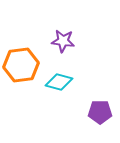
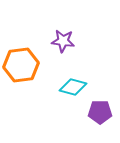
cyan diamond: moved 14 px right, 5 px down
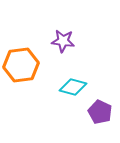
purple pentagon: rotated 25 degrees clockwise
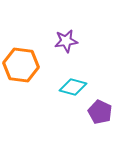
purple star: moved 3 px right; rotated 15 degrees counterclockwise
orange hexagon: rotated 16 degrees clockwise
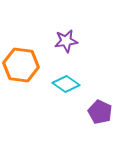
cyan diamond: moved 7 px left, 3 px up; rotated 20 degrees clockwise
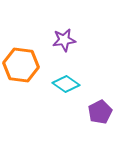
purple star: moved 2 px left, 1 px up
purple pentagon: rotated 20 degrees clockwise
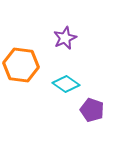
purple star: moved 1 px right, 2 px up; rotated 15 degrees counterclockwise
purple pentagon: moved 8 px left, 2 px up; rotated 25 degrees counterclockwise
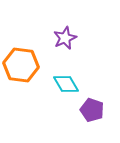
cyan diamond: rotated 24 degrees clockwise
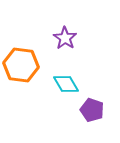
purple star: rotated 15 degrees counterclockwise
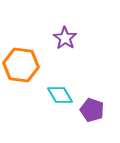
cyan diamond: moved 6 px left, 11 px down
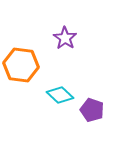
cyan diamond: rotated 16 degrees counterclockwise
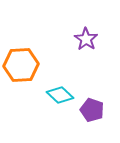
purple star: moved 21 px right, 1 px down
orange hexagon: rotated 12 degrees counterclockwise
